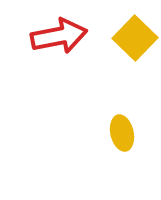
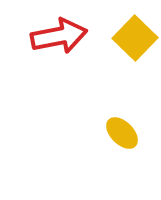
yellow ellipse: rotated 32 degrees counterclockwise
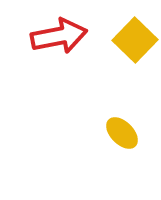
yellow square: moved 2 px down
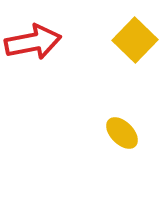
red arrow: moved 26 px left, 6 px down
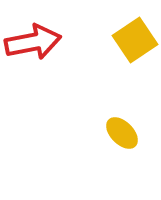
yellow square: rotated 12 degrees clockwise
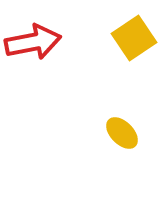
yellow square: moved 1 px left, 2 px up
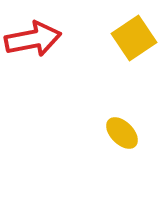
red arrow: moved 3 px up
